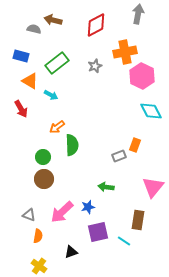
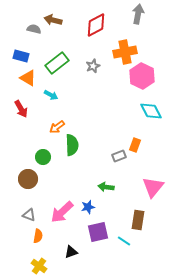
gray star: moved 2 px left
orange triangle: moved 2 px left, 3 px up
brown circle: moved 16 px left
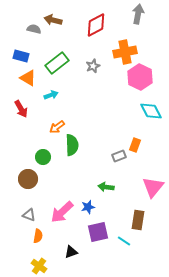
pink hexagon: moved 2 px left, 1 px down
cyan arrow: rotated 48 degrees counterclockwise
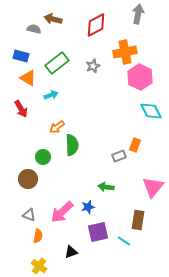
brown arrow: moved 1 px up
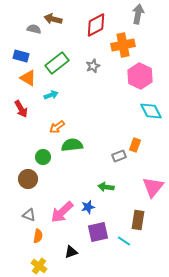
orange cross: moved 2 px left, 7 px up
pink hexagon: moved 1 px up
green semicircle: rotated 95 degrees counterclockwise
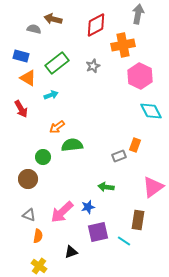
pink triangle: rotated 15 degrees clockwise
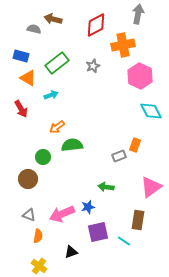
pink triangle: moved 2 px left
pink arrow: moved 2 px down; rotated 20 degrees clockwise
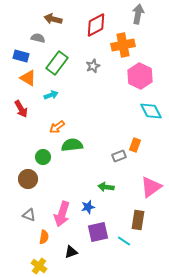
gray semicircle: moved 4 px right, 9 px down
green rectangle: rotated 15 degrees counterclockwise
pink arrow: rotated 50 degrees counterclockwise
orange semicircle: moved 6 px right, 1 px down
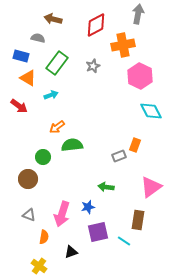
red arrow: moved 2 px left, 3 px up; rotated 24 degrees counterclockwise
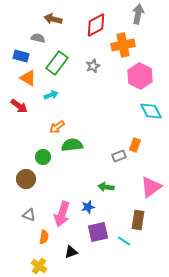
brown circle: moved 2 px left
